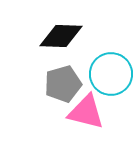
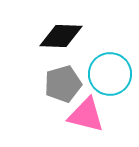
cyan circle: moved 1 px left
pink triangle: moved 3 px down
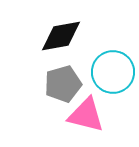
black diamond: rotated 12 degrees counterclockwise
cyan circle: moved 3 px right, 2 px up
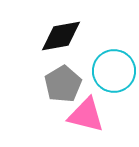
cyan circle: moved 1 px right, 1 px up
gray pentagon: rotated 15 degrees counterclockwise
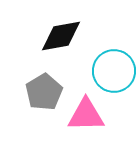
gray pentagon: moved 19 px left, 8 px down
pink triangle: rotated 15 degrees counterclockwise
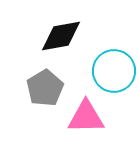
gray pentagon: moved 1 px right, 4 px up
pink triangle: moved 2 px down
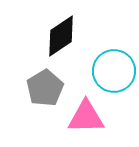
black diamond: rotated 24 degrees counterclockwise
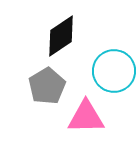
gray pentagon: moved 2 px right, 2 px up
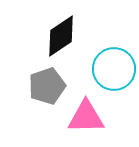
cyan circle: moved 2 px up
gray pentagon: rotated 12 degrees clockwise
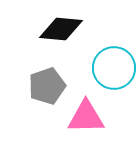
black diamond: moved 7 px up; rotated 39 degrees clockwise
cyan circle: moved 1 px up
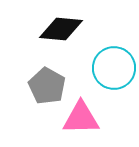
gray pentagon: rotated 24 degrees counterclockwise
pink triangle: moved 5 px left, 1 px down
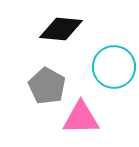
cyan circle: moved 1 px up
